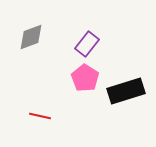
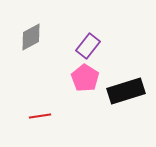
gray diamond: rotated 8 degrees counterclockwise
purple rectangle: moved 1 px right, 2 px down
red line: rotated 20 degrees counterclockwise
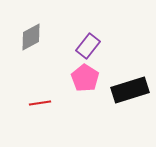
black rectangle: moved 4 px right, 1 px up
red line: moved 13 px up
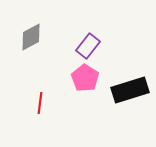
red line: rotated 75 degrees counterclockwise
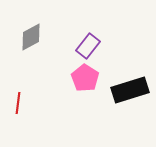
red line: moved 22 px left
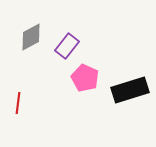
purple rectangle: moved 21 px left
pink pentagon: rotated 8 degrees counterclockwise
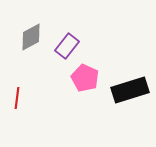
red line: moved 1 px left, 5 px up
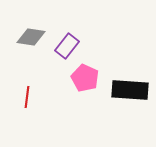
gray diamond: rotated 36 degrees clockwise
black rectangle: rotated 21 degrees clockwise
red line: moved 10 px right, 1 px up
